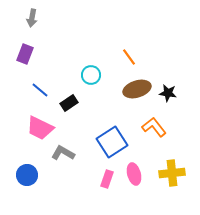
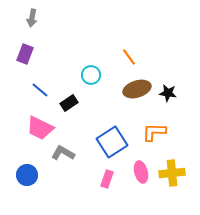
orange L-shape: moved 5 px down; rotated 50 degrees counterclockwise
pink ellipse: moved 7 px right, 2 px up
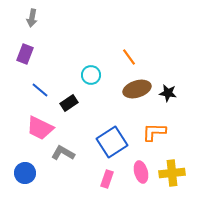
blue circle: moved 2 px left, 2 px up
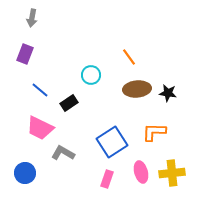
brown ellipse: rotated 12 degrees clockwise
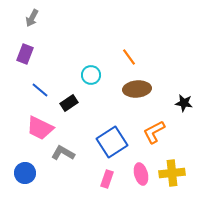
gray arrow: rotated 18 degrees clockwise
black star: moved 16 px right, 10 px down
orange L-shape: rotated 30 degrees counterclockwise
pink ellipse: moved 2 px down
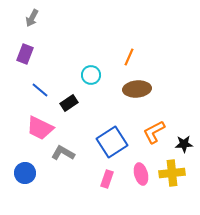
orange line: rotated 60 degrees clockwise
black star: moved 41 px down; rotated 12 degrees counterclockwise
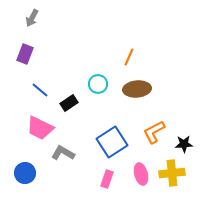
cyan circle: moved 7 px right, 9 px down
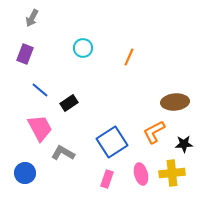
cyan circle: moved 15 px left, 36 px up
brown ellipse: moved 38 px right, 13 px down
pink trapezoid: rotated 144 degrees counterclockwise
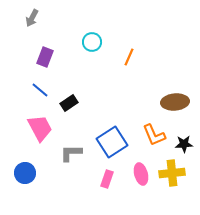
cyan circle: moved 9 px right, 6 px up
purple rectangle: moved 20 px right, 3 px down
orange L-shape: moved 3 px down; rotated 85 degrees counterclockwise
gray L-shape: moved 8 px right; rotated 30 degrees counterclockwise
